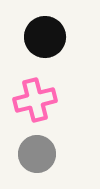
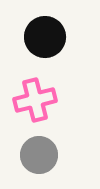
gray circle: moved 2 px right, 1 px down
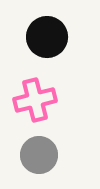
black circle: moved 2 px right
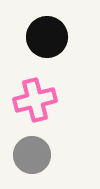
gray circle: moved 7 px left
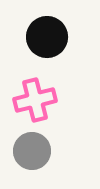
gray circle: moved 4 px up
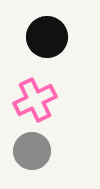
pink cross: rotated 12 degrees counterclockwise
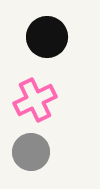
gray circle: moved 1 px left, 1 px down
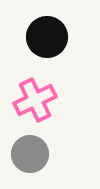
gray circle: moved 1 px left, 2 px down
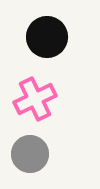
pink cross: moved 1 px up
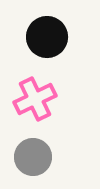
gray circle: moved 3 px right, 3 px down
